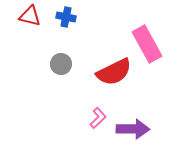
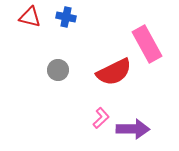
red triangle: moved 1 px down
gray circle: moved 3 px left, 6 px down
pink L-shape: moved 3 px right
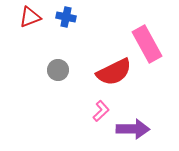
red triangle: rotated 35 degrees counterclockwise
pink L-shape: moved 7 px up
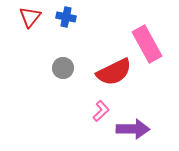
red triangle: rotated 30 degrees counterclockwise
gray circle: moved 5 px right, 2 px up
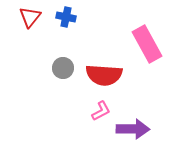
red semicircle: moved 10 px left, 3 px down; rotated 30 degrees clockwise
pink L-shape: rotated 15 degrees clockwise
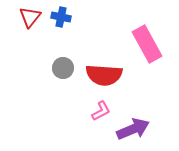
blue cross: moved 5 px left
purple arrow: rotated 24 degrees counterclockwise
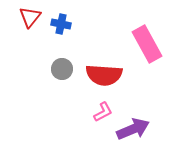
blue cross: moved 7 px down
gray circle: moved 1 px left, 1 px down
pink L-shape: moved 2 px right, 1 px down
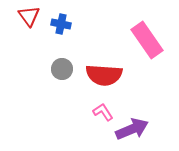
red triangle: moved 1 px left, 1 px up; rotated 15 degrees counterclockwise
pink rectangle: moved 4 px up; rotated 6 degrees counterclockwise
pink L-shape: rotated 95 degrees counterclockwise
purple arrow: moved 1 px left
